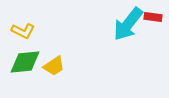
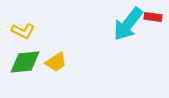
yellow trapezoid: moved 2 px right, 4 px up
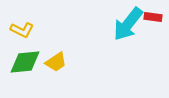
yellow L-shape: moved 1 px left, 1 px up
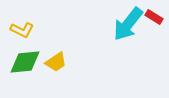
red rectangle: moved 1 px right; rotated 24 degrees clockwise
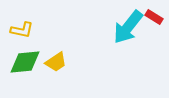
cyan arrow: moved 3 px down
yellow L-shape: rotated 15 degrees counterclockwise
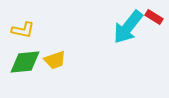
yellow L-shape: moved 1 px right
yellow trapezoid: moved 1 px left, 2 px up; rotated 15 degrees clockwise
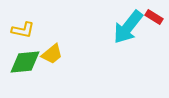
yellow trapezoid: moved 3 px left, 6 px up; rotated 20 degrees counterclockwise
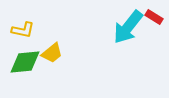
yellow trapezoid: moved 1 px up
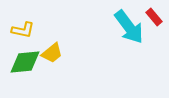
red rectangle: rotated 18 degrees clockwise
cyan arrow: moved 1 px right; rotated 75 degrees counterclockwise
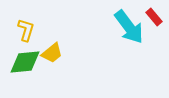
yellow L-shape: moved 3 px right; rotated 85 degrees counterclockwise
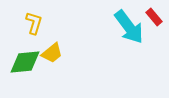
yellow L-shape: moved 8 px right, 7 px up
